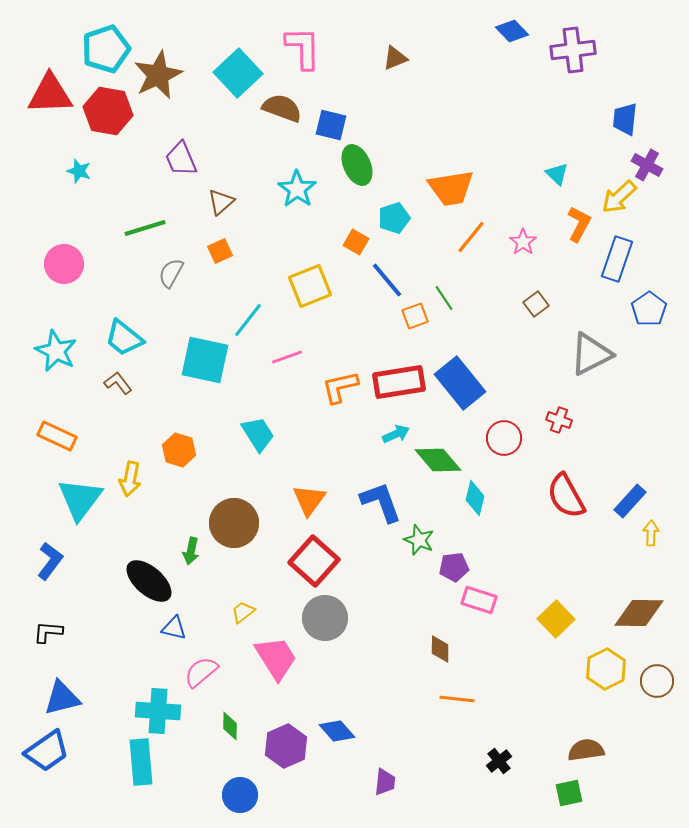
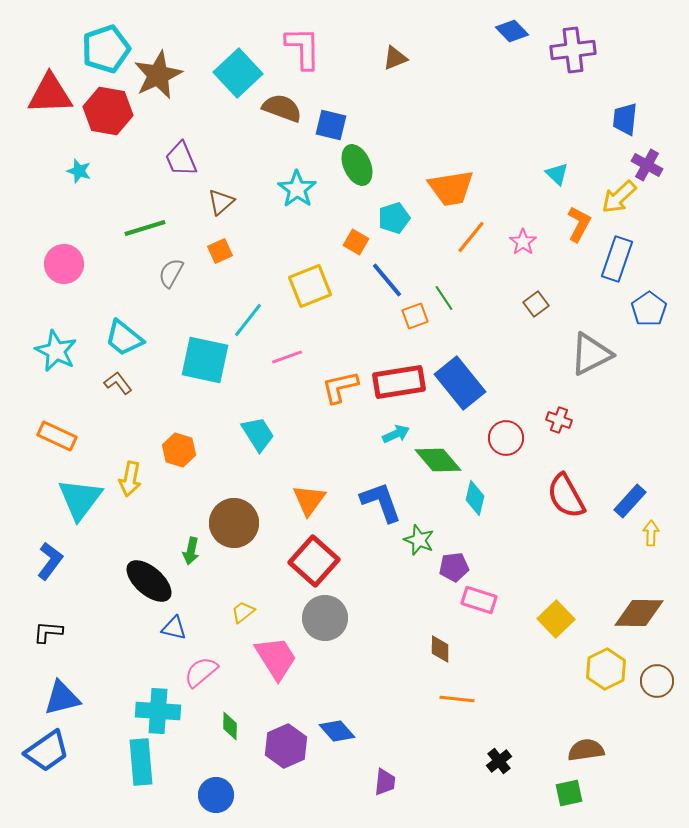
red circle at (504, 438): moved 2 px right
blue circle at (240, 795): moved 24 px left
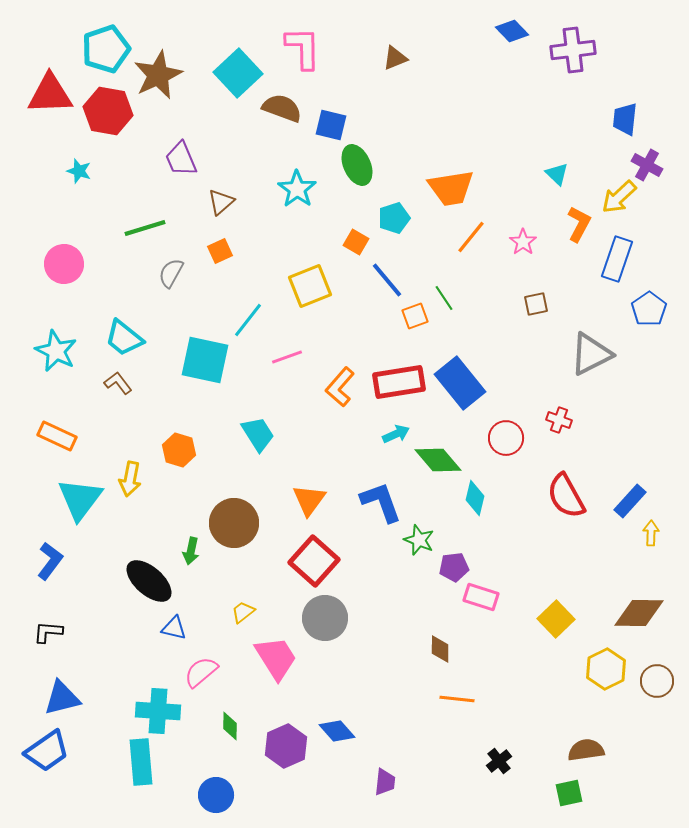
brown square at (536, 304): rotated 25 degrees clockwise
orange L-shape at (340, 387): rotated 36 degrees counterclockwise
pink rectangle at (479, 600): moved 2 px right, 3 px up
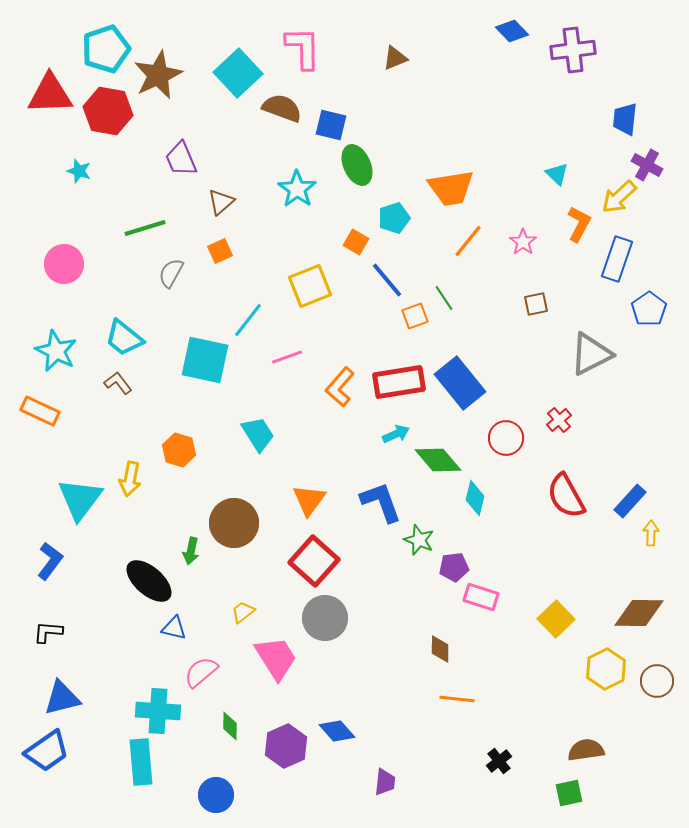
orange line at (471, 237): moved 3 px left, 4 px down
red cross at (559, 420): rotated 30 degrees clockwise
orange rectangle at (57, 436): moved 17 px left, 25 px up
